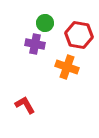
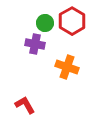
red hexagon: moved 7 px left, 14 px up; rotated 20 degrees clockwise
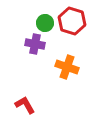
red hexagon: rotated 12 degrees counterclockwise
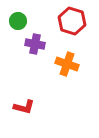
green circle: moved 27 px left, 2 px up
orange cross: moved 3 px up
red L-shape: moved 1 px left, 2 px down; rotated 135 degrees clockwise
